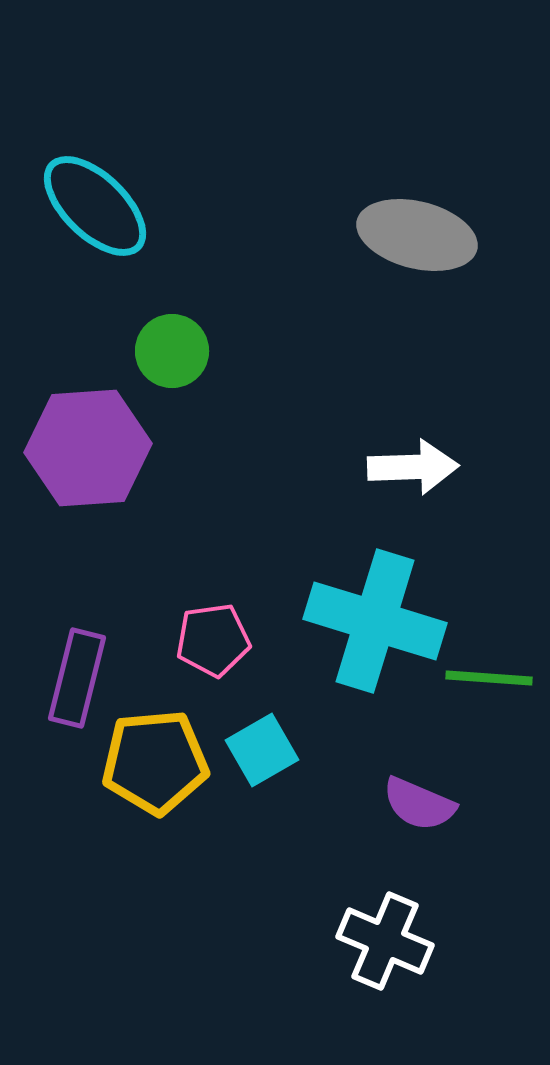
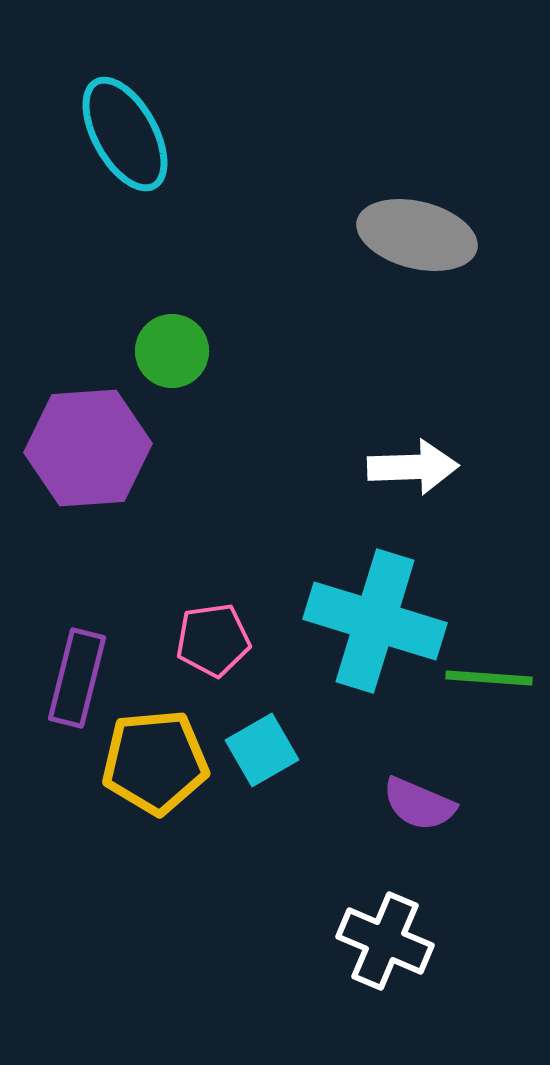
cyan ellipse: moved 30 px right, 72 px up; rotated 17 degrees clockwise
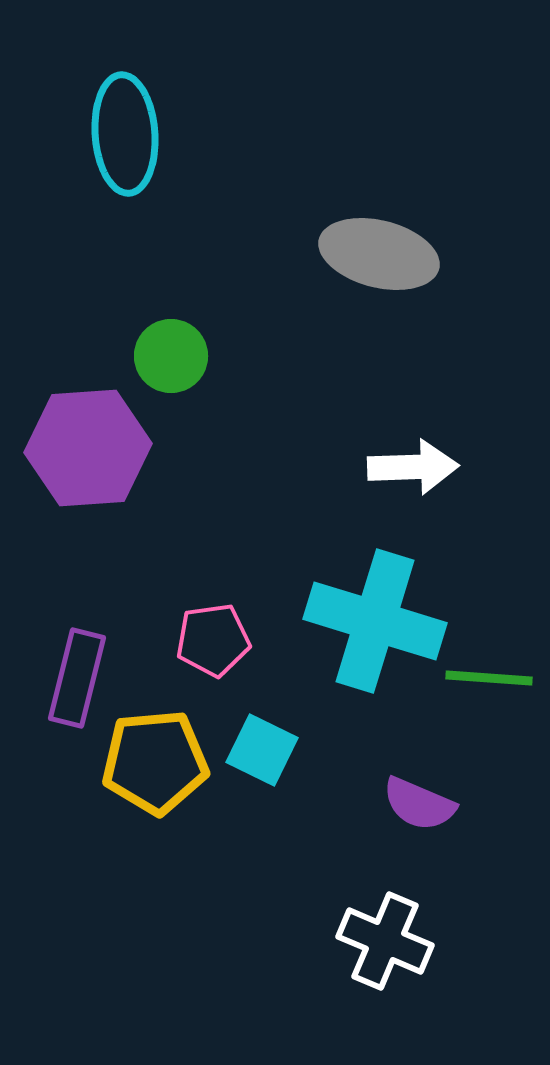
cyan ellipse: rotated 25 degrees clockwise
gray ellipse: moved 38 px left, 19 px down
green circle: moved 1 px left, 5 px down
cyan square: rotated 34 degrees counterclockwise
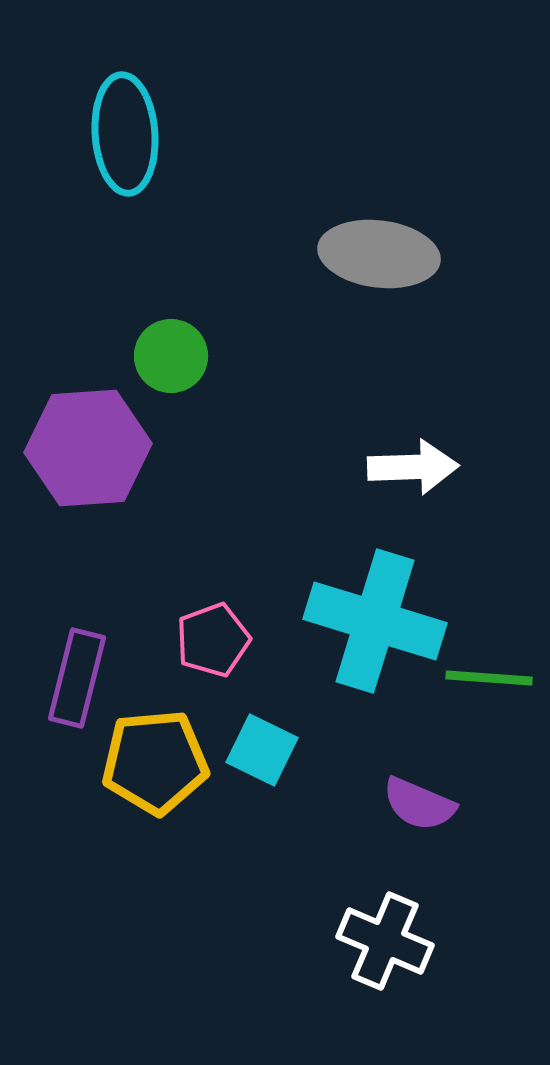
gray ellipse: rotated 7 degrees counterclockwise
pink pentagon: rotated 12 degrees counterclockwise
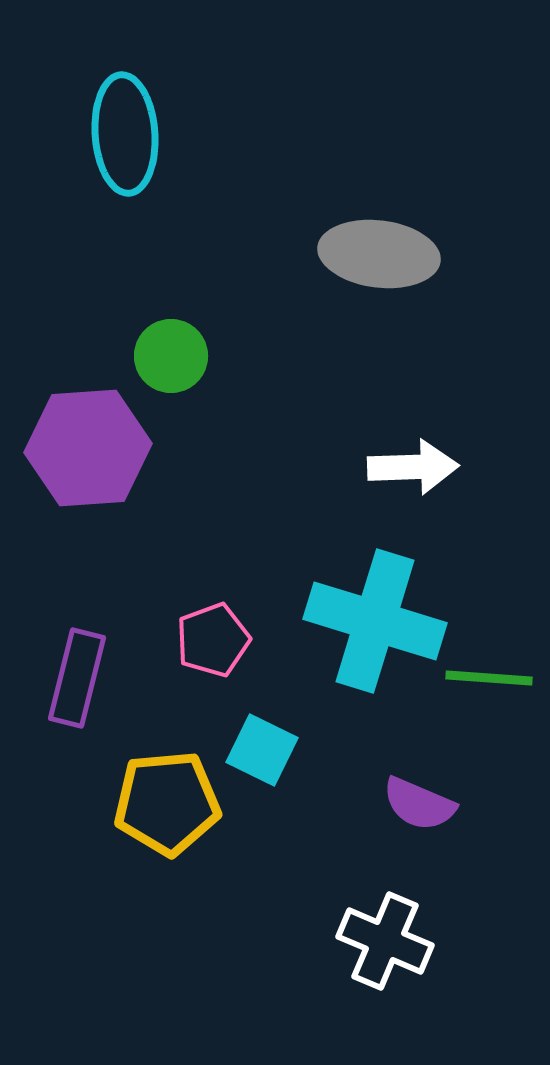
yellow pentagon: moved 12 px right, 41 px down
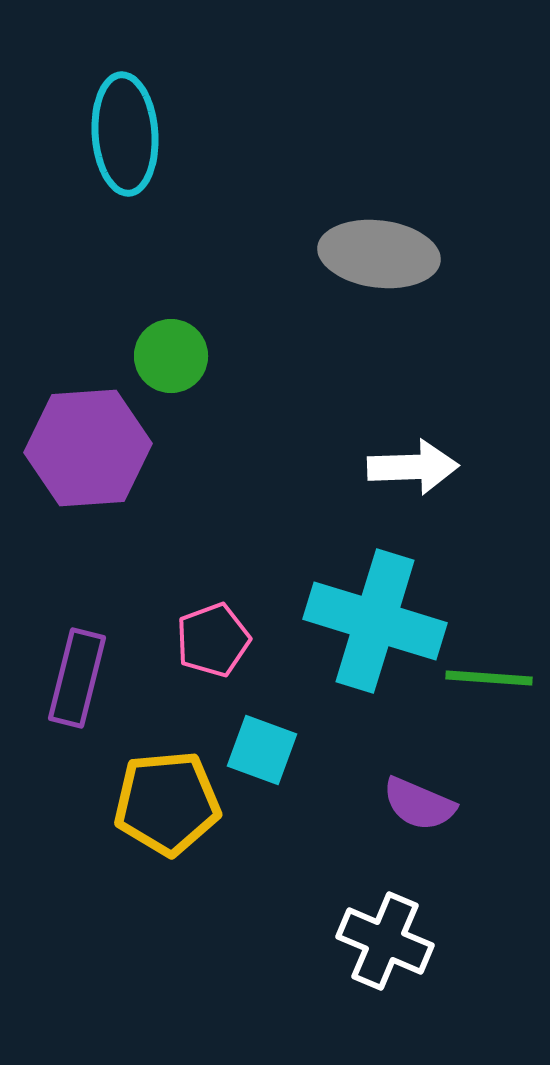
cyan square: rotated 6 degrees counterclockwise
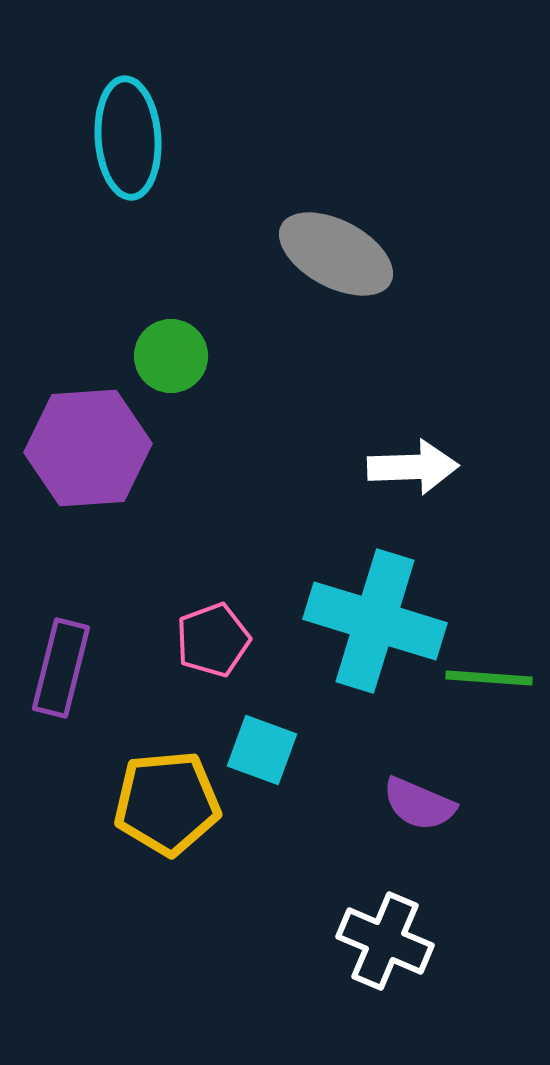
cyan ellipse: moved 3 px right, 4 px down
gray ellipse: moved 43 px left; rotated 21 degrees clockwise
purple rectangle: moved 16 px left, 10 px up
